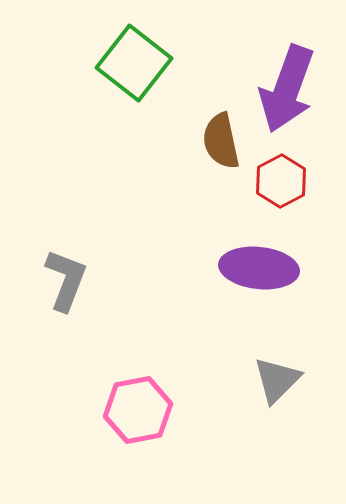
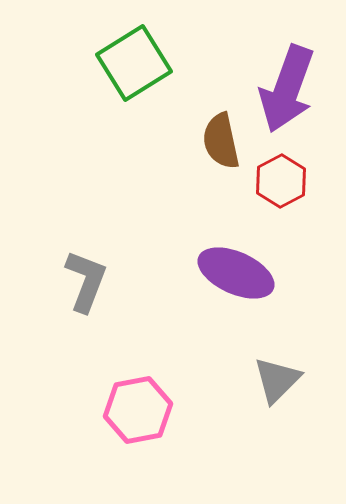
green square: rotated 20 degrees clockwise
purple ellipse: moved 23 px left, 5 px down; rotated 18 degrees clockwise
gray L-shape: moved 20 px right, 1 px down
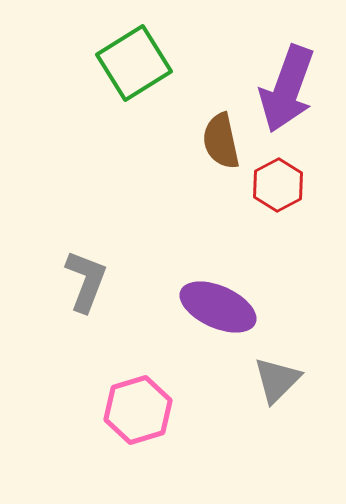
red hexagon: moved 3 px left, 4 px down
purple ellipse: moved 18 px left, 34 px down
pink hexagon: rotated 6 degrees counterclockwise
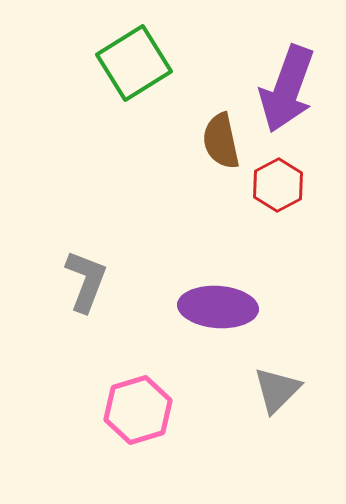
purple ellipse: rotated 20 degrees counterclockwise
gray triangle: moved 10 px down
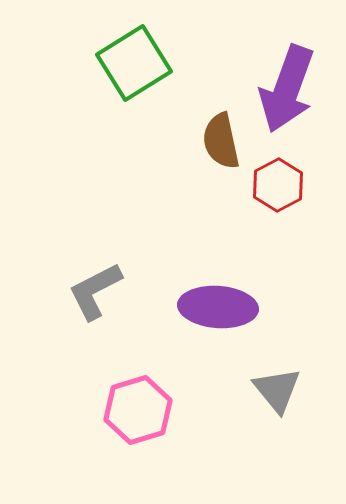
gray L-shape: moved 9 px right, 10 px down; rotated 138 degrees counterclockwise
gray triangle: rotated 24 degrees counterclockwise
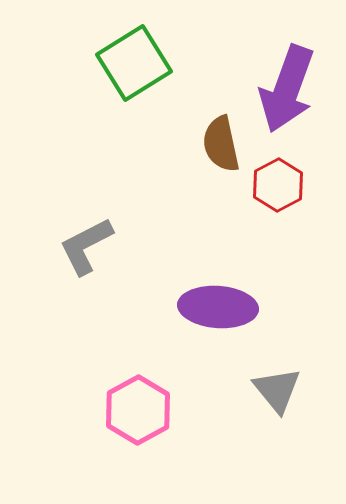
brown semicircle: moved 3 px down
gray L-shape: moved 9 px left, 45 px up
pink hexagon: rotated 12 degrees counterclockwise
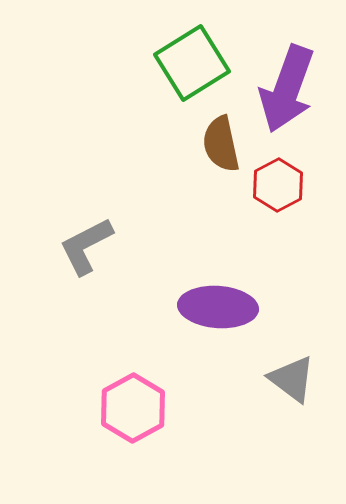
green square: moved 58 px right
gray triangle: moved 15 px right, 11 px up; rotated 14 degrees counterclockwise
pink hexagon: moved 5 px left, 2 px up
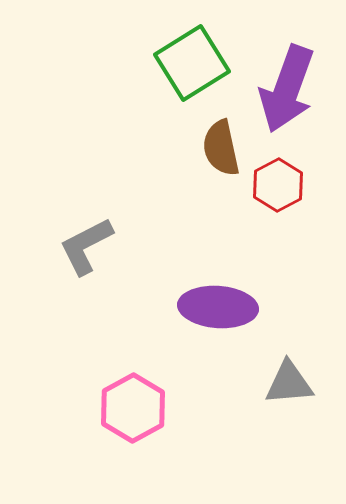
brown semicircle: moved 4 px down
gray triangle: moved 3 px left, 4 px down; rotated 42 degrees counterclockwise
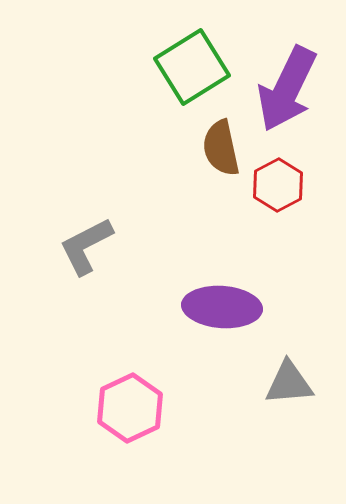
green square: moved 4 px down
purple arrow: rotated 6 degrees clockwise
purple ellipse: moved 4 px right
pink hexagon: moved 3 px left; rotated 4 degrees clockwise
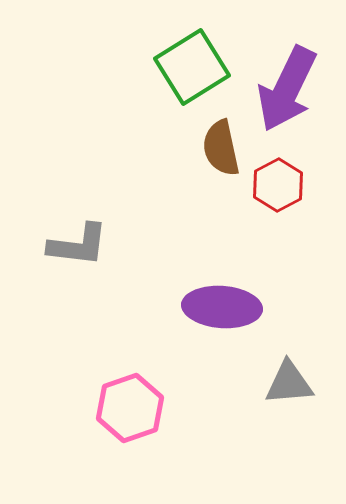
gray L-shape: moved 8 px left, 1 px up; rotated 146 degrees counterclockwise
pink hexagon: rotated 6 degrees clockwise
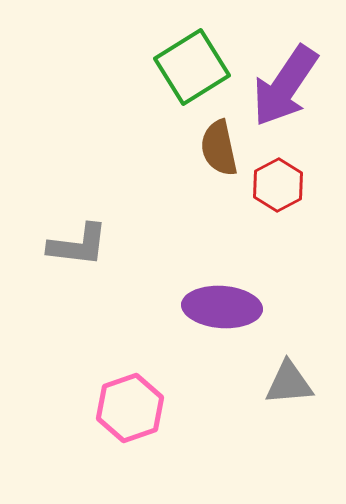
purple arrow: moved 2 px left, 3 px up; rotated 8 degrees clockwise
brown semicircle: moved 2 px left
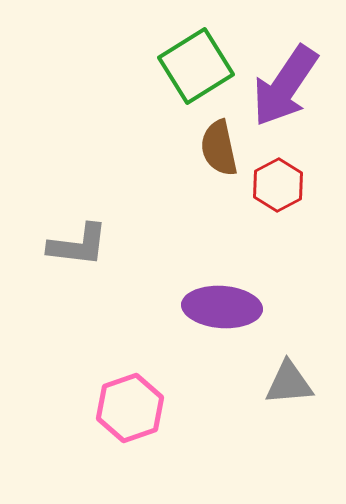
green square: moved 4 px right, 1 px up
